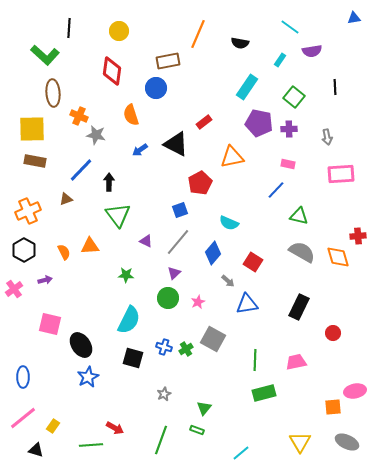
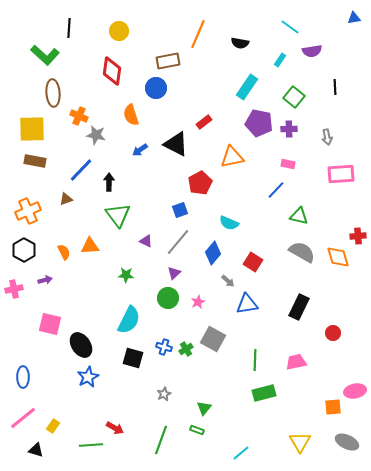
pink cross at (14, 289): rotated 24 degrees clockwise
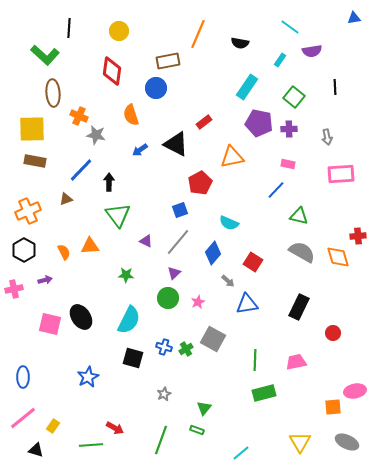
black ellipse at (81, 345): moved 28 px up
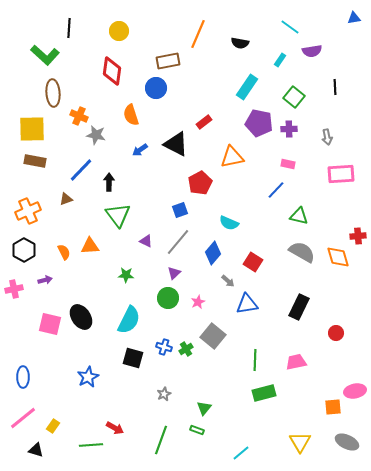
red circle at (333, 333): moved 3 px right
gray square at (213, 339): moved 3 px up; rotated 10 degrees clockwise
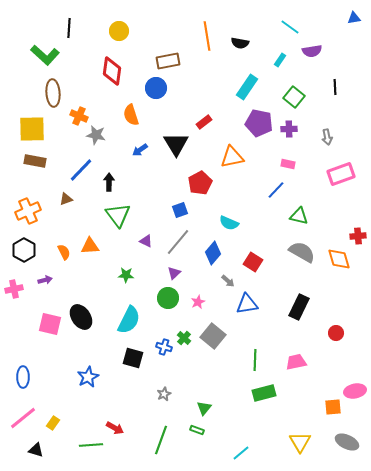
orange line at (198, 34): moved 9 px right, 2 px down; rotated 32 degrees counterclockwise
black triangle at (176, 144): rotated 32 degrees clockwise
pink rectangle at (341, 174): rotated 16 degrees counterclockwise
orange diamond at (338, 257): moved 1 px right, 2 px down
green cross at (186, 349): moved 2 px left, 11 px up; rotated 16 degrees counterclockwise
yellow rectangle at (53, 426): moved 3 px up
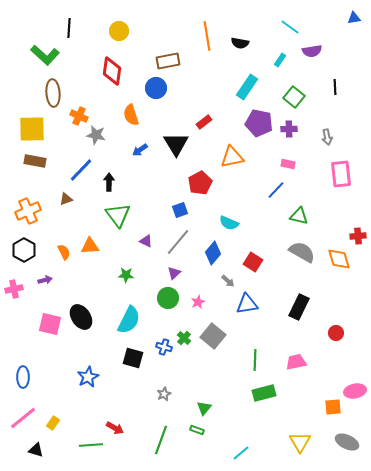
pink rectangle at (341, 174): rotated 76 degrees counterclockwise
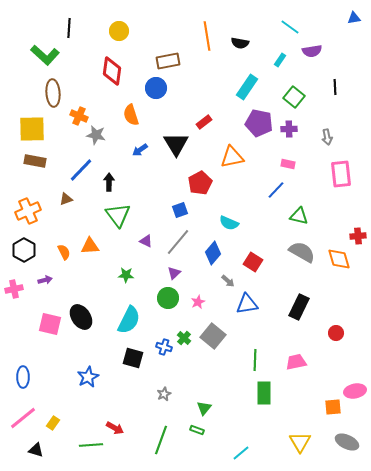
green rectangle at (264, 393): rotated 75 degrees counterclockwise
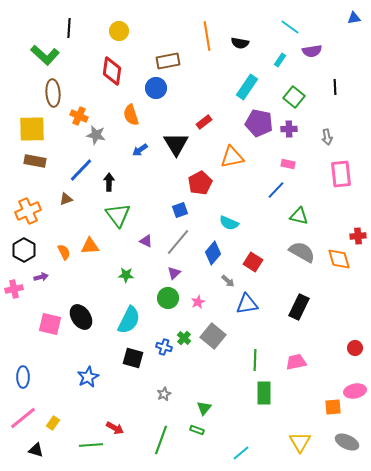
purple arrow at (45, 280): moved 4 px left, 3 px up
red circle at (336, 333): moved 19 px right, 15 px down
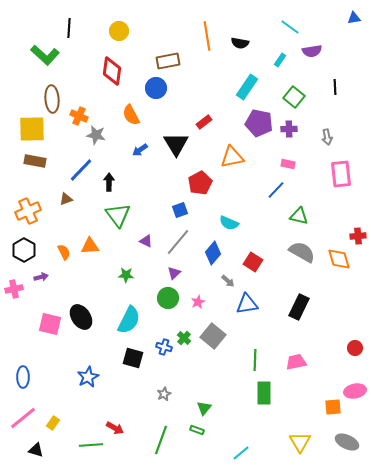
brown ellipse at (53, 93): moved 1 px left, 6 px down
orange semicircle at (131, 115): rotated 10 degrees counterclockwise
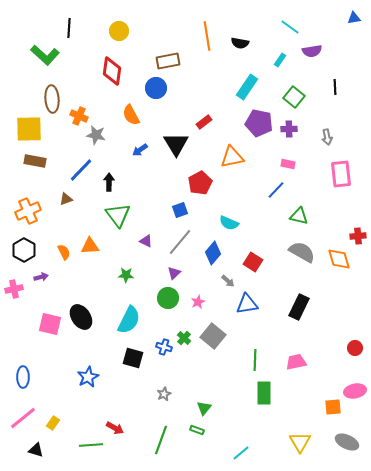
yellow square at (32, 129): moved 3 px left
gray line at (178, 242): moved 2 px right
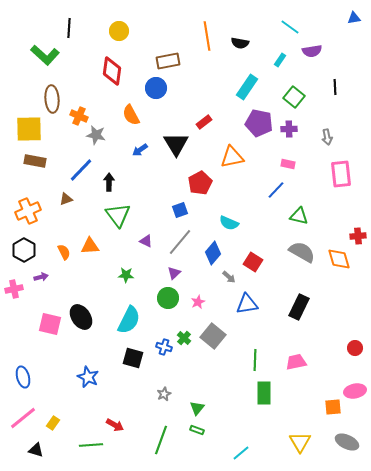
gray arrow at (228, 281): moved 1 px right, 4 px up
blue ellipse at (23, 377): rotated 15 degrees counterclockwise
blue star at (88, 377): rotated 20 degrees counterclockwise
green triangle at (204, 408): moved 7 px left
red arrow at (115, 428): moved 3 px up
